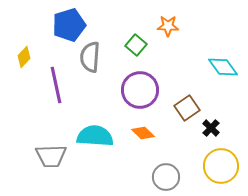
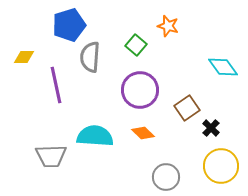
orange star: rotated 15 degrees clockwise
yellow diamond: rotated 45 degrees clockwise
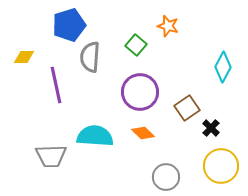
cyan diamond: rotated 64 degrees clockwise
purple circle: moved 2 px down
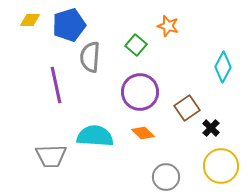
yellow diamond: moved 6 px right, 37 px up
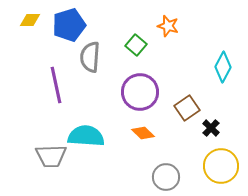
cyan semicircle: moved 9 px left
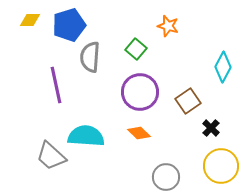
green square: moved 4 px down
brown square: moved 1 px right, 7 px up
orange diamond: moved 4 px left
gray trapezoid: rotated 44 degrees clockwise
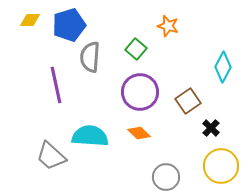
cyan semicircle: moved 4 px right
